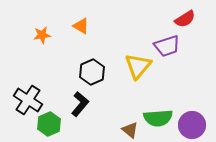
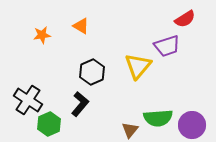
brown triangle: rotated 30 degrees clockwise
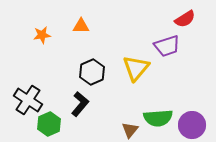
orange triangle: rotated 30 degrees counterclockwise
yellow triangle: moved 2 px left, 2 px down
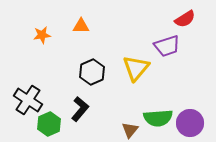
black L-shape: moved 5 px down
purple circle: moved 2 px left, 2 px up
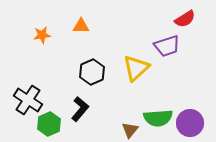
yellow triangle: rotated 8 degrees clockwise
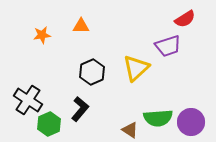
purple trapezoid: moved 1 px right
purple circle: moved 1 px right, 1 px up
brown triangle: rotated 36 degrees counterclockwise
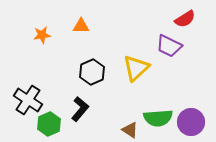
purple trapezoid: moved 1 px right; rotated 44 degrees clockwise
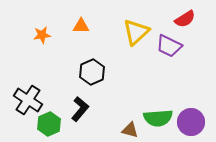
yellow triangle: moved 36 px up
brown triangle: rotated 18 degrees counterclockwise
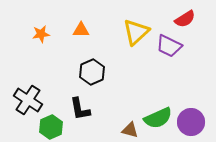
orange triangle: moved 4 px down
orange star: moved 1 px left, 1 px up
black L-shape: rotated 130 degrees clockwise
green semicircle: rotated 20 degrees counterclockwise
green hexagon: moved 2 px right, 3 px down
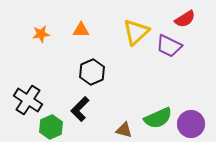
black L-shape: rotated 55 degrees clockwise
purple circle: moved 2 px down
brown triangle: moved 6 px left
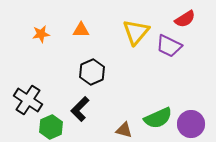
yellow triangle: rotated 8 degrees counterclockwise
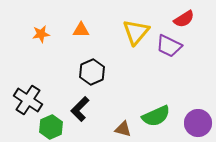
red semicircle: moved 1 px left
green semicircle: moved 2 px left, 2 px up
purple circle: moved 7 px right, 1 px up
brown triangle: moved 1 px left, 1 px up
